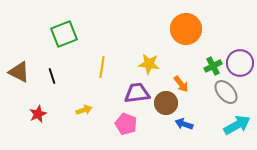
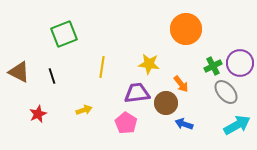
pink pentagon: moved 1 px up; rotated 10 degrees clockwise
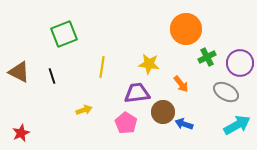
green cross: moved 6 px left, 9 px up
gray ellipse: rotated 20 degrees counterclockwise
brown circle: moved 3 px left, 9 px down
red star: moved 17 px left, 19 px down
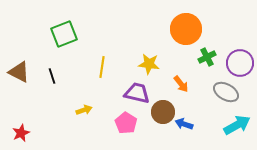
purple trapezoid: rotated 20 degrees clockwise
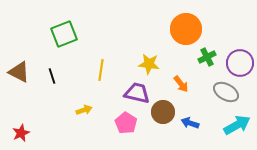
yellow line: moved 1 px left, 3 px down
blue arrow: moved 6 px right, 1 px up
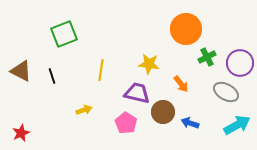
brown triangle: moved 2 px right, 1 px up
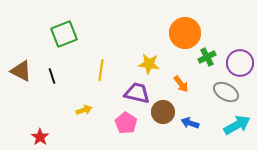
orange circle: moved 1 px left, 4 px down
red star: moved 19 px right, 4 px down; rotated 12 degrees counterclockwise
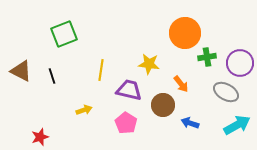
green cross: rotated 18 degrees clockwise
purple trapezoid: moved 8 px left, 3 px up
brown circle: moved 7 px up
red star: rotated 18 degrees clockwise
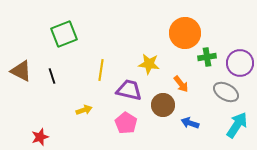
cyan arrow: rotated 28 degrees counterclockwise
